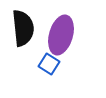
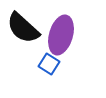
black semicircle: rotated 138 degrees clockwise
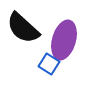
purple ellipse: moved 3 px right, 5 px down
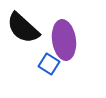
purple ellipse: rotated 24 degrees counterclockwise
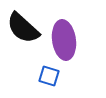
blue square: moved 12 px down; rotated 15 degrees counterclockwise
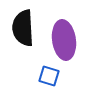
black semicircle: rotated 45 degrees clockwise
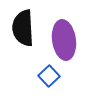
blue square: rotated 30 degrees clockwise
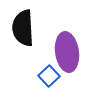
purple ellipse: moved 3 px right, 12 px down
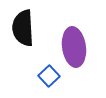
purple ellipse: moved 7 px right, 5 px up
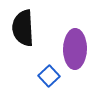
purple ellipse: moved 1 px right, 2 px down; rotated 9 degrees clockwise
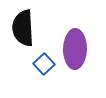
blue square: moved 5 px left, 12 px up
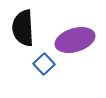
purple ellipse: moved 9 px up; rotated 72 degrees clockwise
